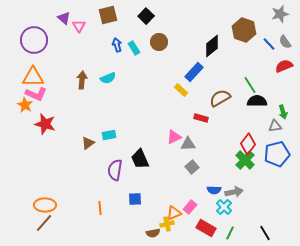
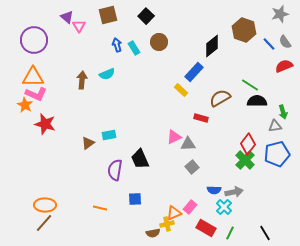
purple triangle at (64, 18): moved 3 px right, 1 px up
cyan semicircle at (108, 78): moved 1 px left, 4 px up
green line at (250, 85): rotated 24 degrees counterclockwise
orange line at (100, 208): rotated 72 degrees counterclockwise
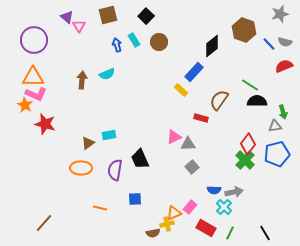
gray semicircle at (285, 42): rotated 40 degrees counterclockwise
cyan rectangle at (134, 48): moved 8 px up
brown semicircle at (220, 98): moved 1 px left, 2 px down; rotated 25 degrees counterclockwise
orange ellipse at (45, 205): moved 36 px right, 37 px up
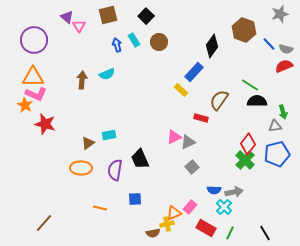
gray semicircle at (285, 42): moved 1 px right, 7 px down
black diamond at (212, 46): rotated 15 degrees counterclockwise
gray triangle at (188, 144): moved 2 px up; rotated 21 degrees counterclockwise
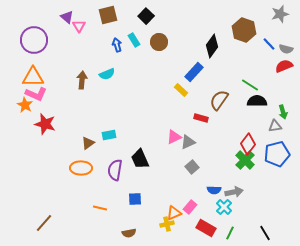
brown semicircle at (153, 233): moved 24 px left
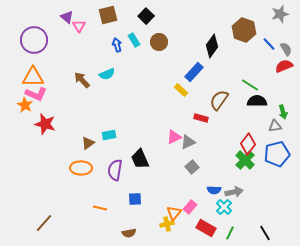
gray semicircle at (286, 49): rotated 136 degrees counterclockwise
brown arrow at (82, 80): rotated 48 degrees counterclockwise
orange triangle at (174, 213): rotated 28 degrees counterclockwise
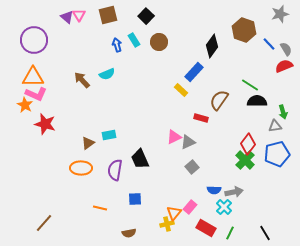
pink triangle at (79, 26): moved 11 px up
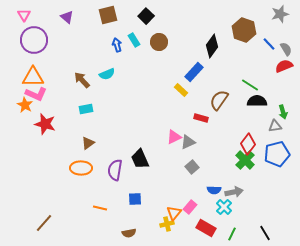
pink triangle at (79, 15): moved 55 px left
cyan rectangle at (109, 135): moved 23 px left, 26 px up
green line at (230, 233): moved 2 px right, 1 px down
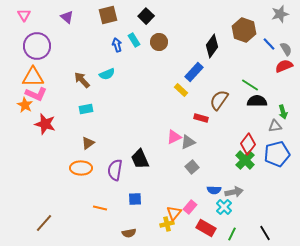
purple circle at (34, 40): moved 3 px right, 6 px down
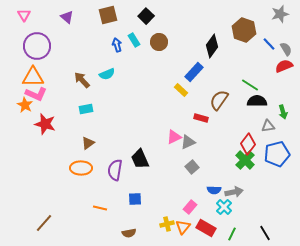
gray triangle at (275, 126): moved 7 px left
orange triangle at (174, 213): moved 9 px right, 14 px down
